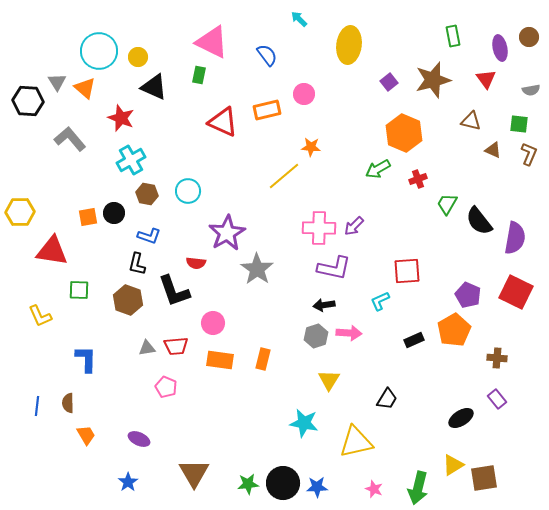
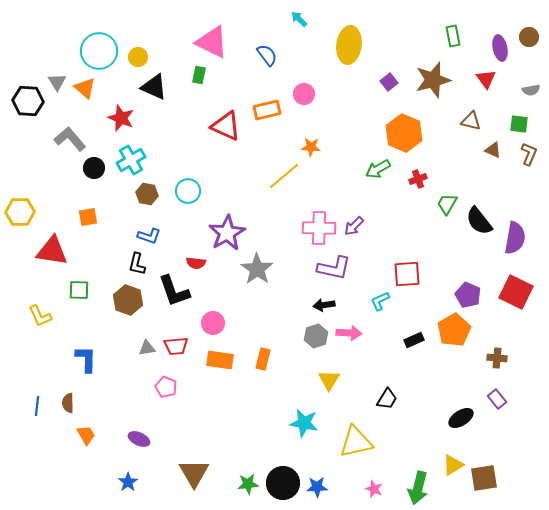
red triangle at (223, 122): moved 3 px right, 4 px down
black circle at (114, 213): moved 20 px left, 45 px up
red square at (407, 271): moved 3 px down
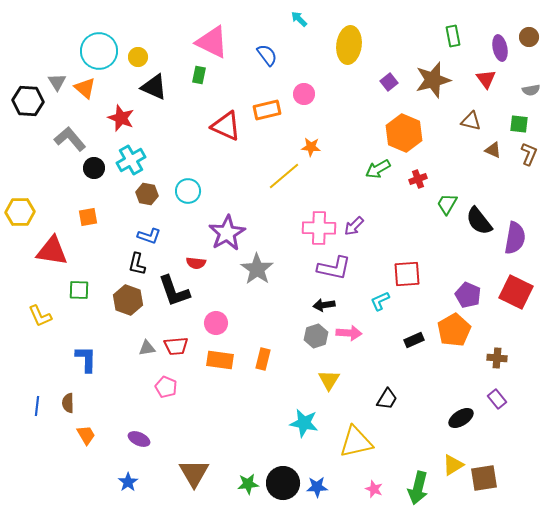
pink circle at (213, 323): moved 3 px right
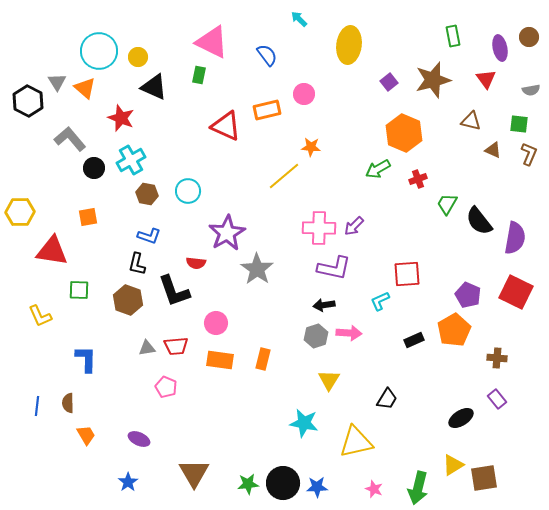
black hexagon at (28, 101): rotated 24 degrees clockwise
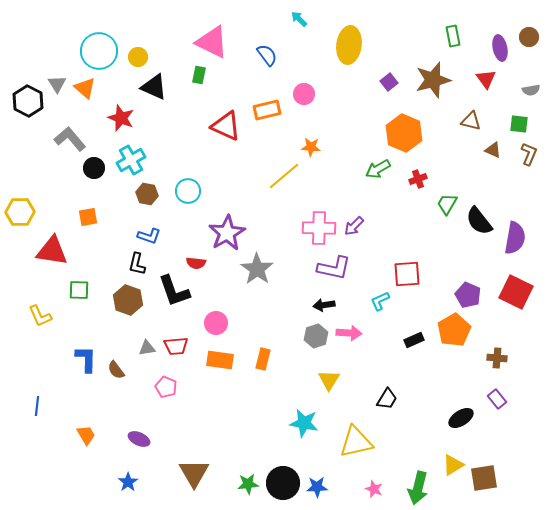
gray triangle at (57, 82): moved 2 px down
brown semicircle at (68, 403): moved 48 px right, 33 px up; rotated 36 degrees counterclockwise
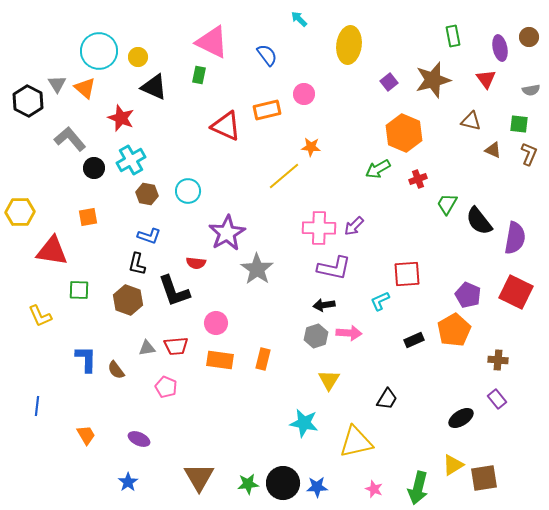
brown cross at (497, 358): moved 1 px right, 2 px down
brown triangle at (194, 473): moved 5 px right, 4 px down
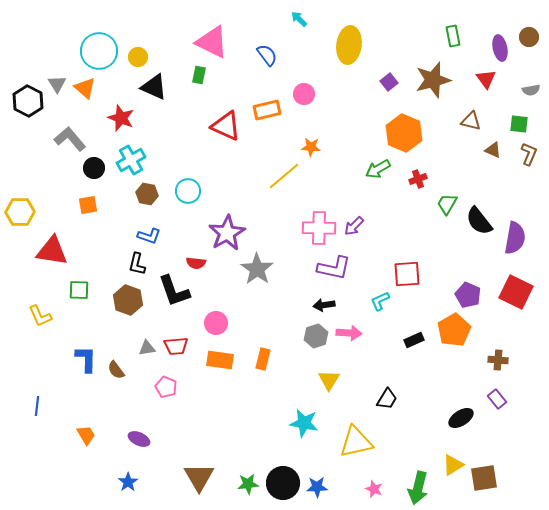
orange square at (88, 217): moved 12 px up
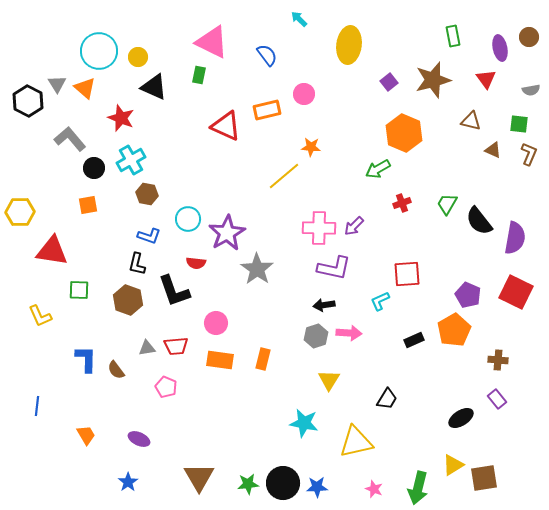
red cross at (418, 179): moved 16 px left, 24 px down
cyan circle at (188, 191): moved 28 px down
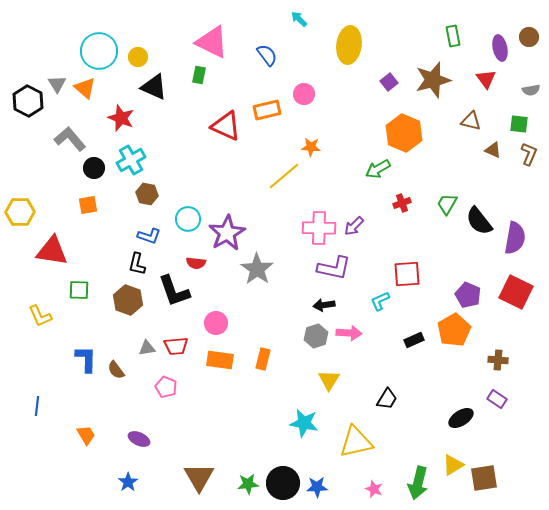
purple rectangle at (497, 399): rotated 18 degrees counterclockwise
green arrow at (418, 488): moved 5 px up
